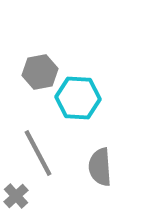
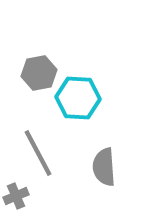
gray hexagon: moved 1 px left, 1 px down
gray semicircle: moved 4 px right
gray cross: rotated 20 degrees clockwise
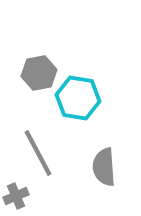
cyan hexagon: rotated 6 degrees clockwise
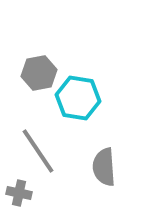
gray line: moved 2 px up; rotated 6 degrees counterclockwise
gray cross: moved 3 px right, 3 px up; rotated 35 degrees clockwise
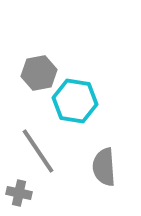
cyan hexagon: moved 3 px left, 3 px down
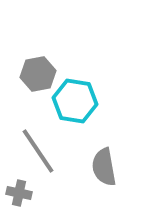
gray hexagon: moved 1 px left, 1 px down
gray semicircle: rotated 6 degrees counterclockwise
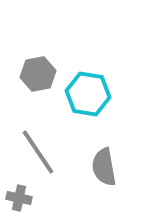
cyan hexagon: moved 13 px right, 7 px up
gray line: moved 1 px down
gray cross: moved 5 px down
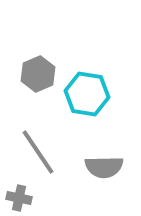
gray hexagon: rotated 12 degrees counterclockwise
cyan hexagon: moved 1 px left
gray semicircle: rotated 81 degrees counterclockwise
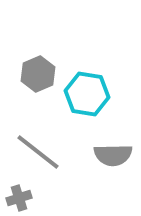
gray line: rotated 18 degrees counterclockwise
gray semicircle: moved 9 px right, 12 px up
gray cross: rotated 30 degrees counterclockwise
